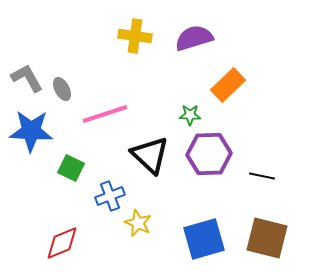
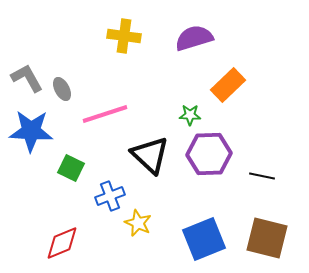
yellow cross: moved 11 px left
blue square: rotated 6 degrees counterclockwise
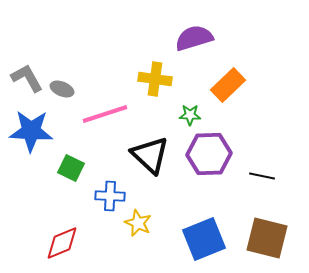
yellow cross: moved 31 px right, 43 px down
gray ellipse: rotated 40 degrees counterclockwise
blue cross: rotated 24 degrees clockwise
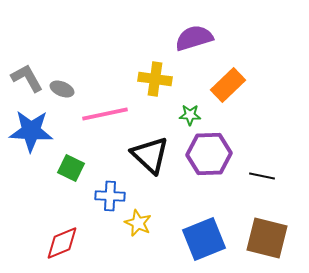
pink line: rotated 6 degrees clockwise
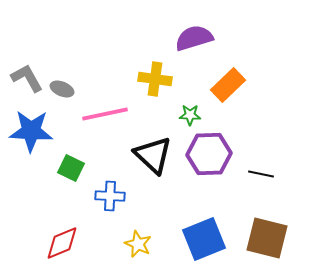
black triangle: moved 3 px right
black line: moved 1 px left, 2 px up
yellow star: moved 21 px down
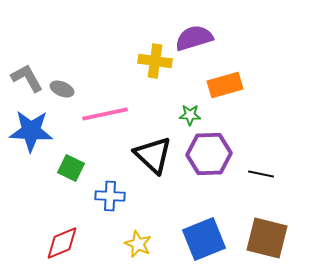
yellow cross: moved 18 px up
orange rectangle: moved 3 px left; rotated 28 degrees clockwise
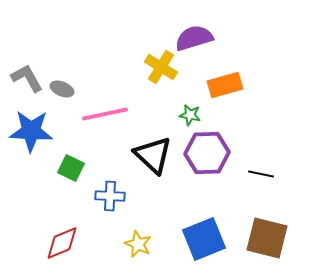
yellow cross: moved 6 px right, 6 px down; rotated 24 degrees clockwise
green star: rotated 10 degrees clockwise
purple hexagon: moved 2 px left, 1 px up
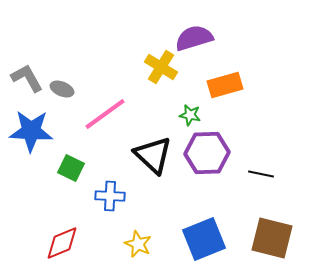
pink line: rotated 24 degrees counterclockwise
brown square: moved 5 px right
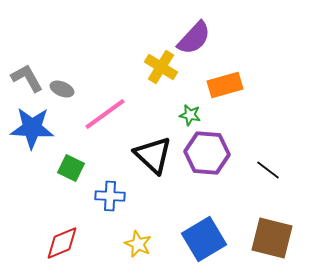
purple semicircle: rotated 150 degrees clockwise
blue star: moved 1 px right, 3 px up
purple hexagon: rotated 6 degrees clockwise
black line: moved 7 px right, 4 px up; rotated 25 degrees clockwise
blue square: rotated 9 degrees counterclockwise
